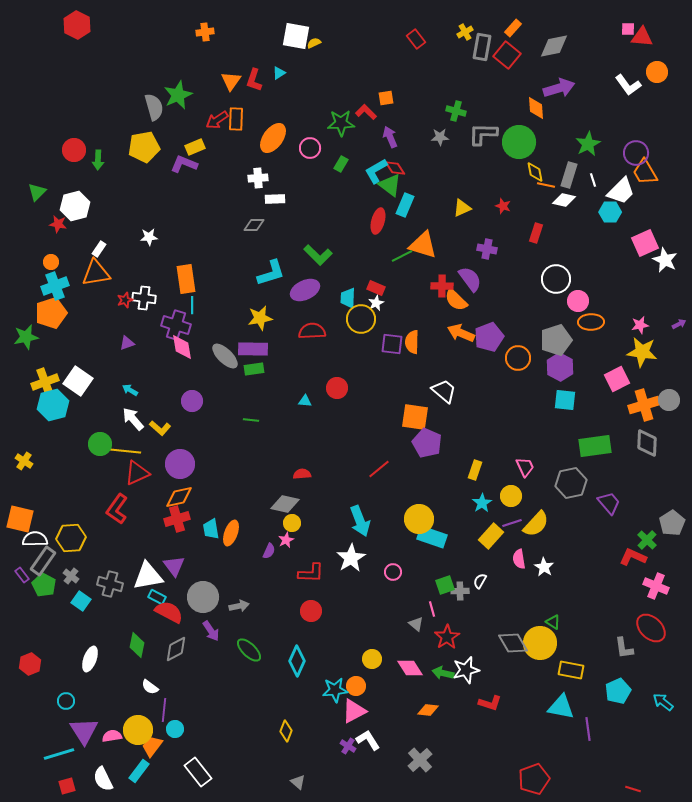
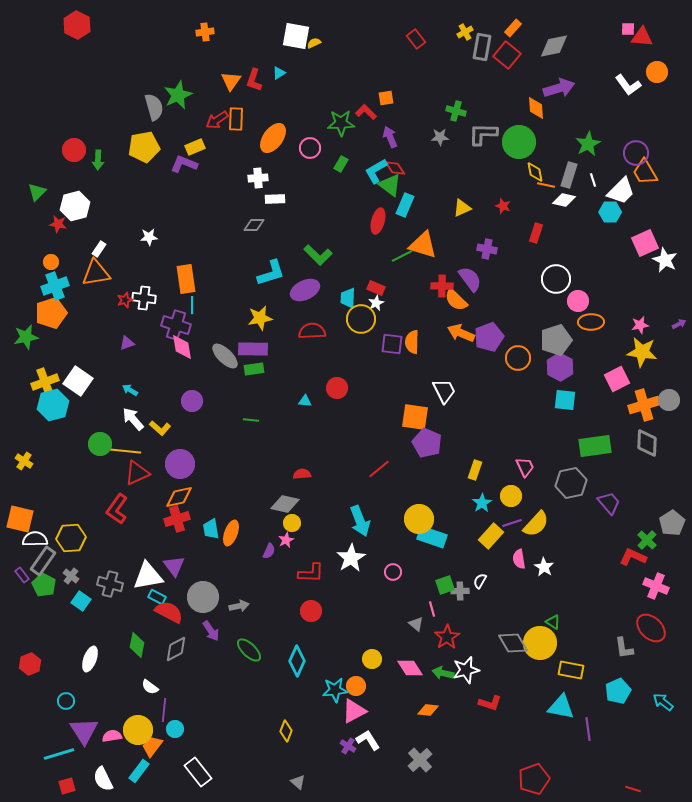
white trapezoid at (444, 391): rotated 24 degrees clockwise
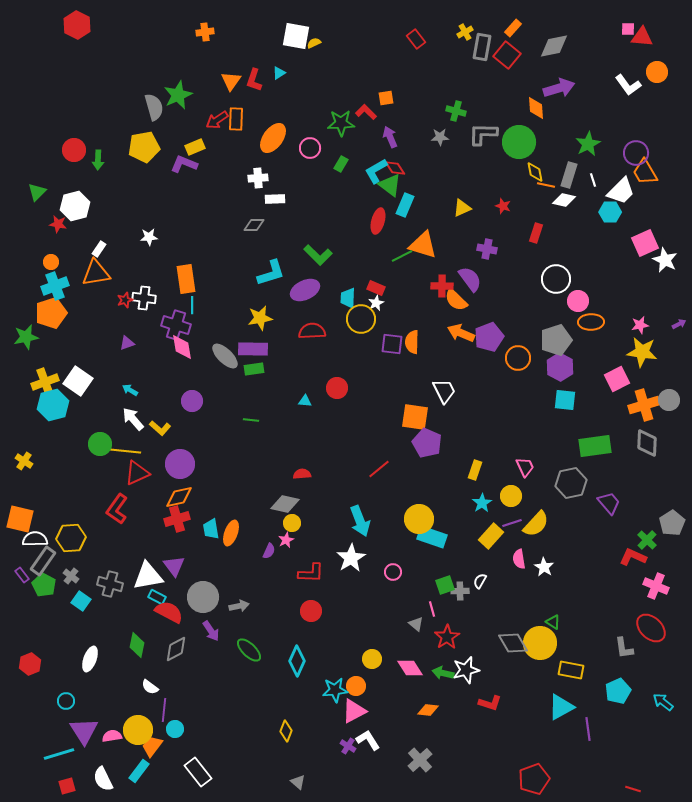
cyan triangle at (561, 707): rotated 40 degrees counterclockwise
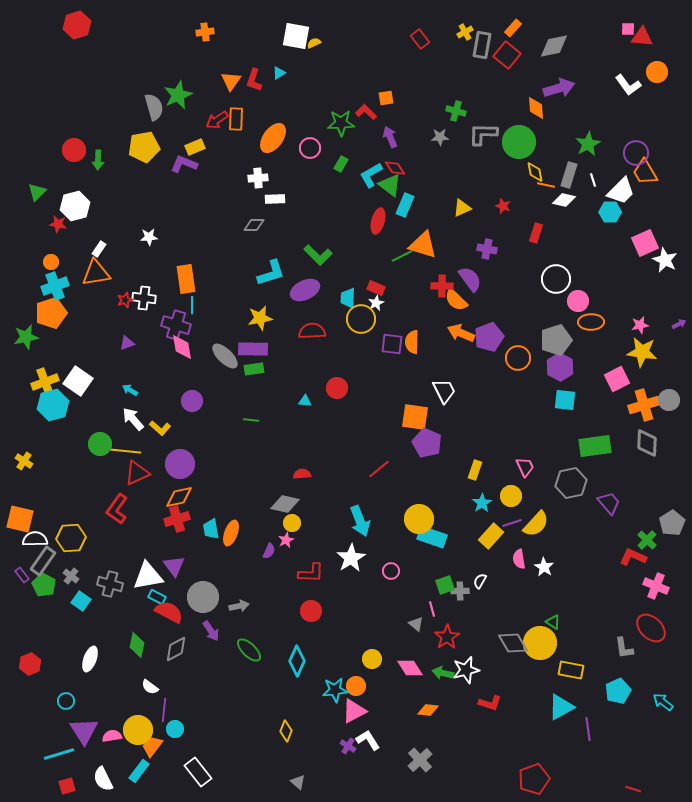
red hexagon at (77, 25): rotated 16 degrees clockwise
red rectangle at (416, 39): moved 4 px right
gray rectangle at (482, 47): moved 2 px up
cyan L-shape at (376, 171): moved 5 px left, 4 px down
pink circle at (393, 572): moved 2 px left, 1 px up
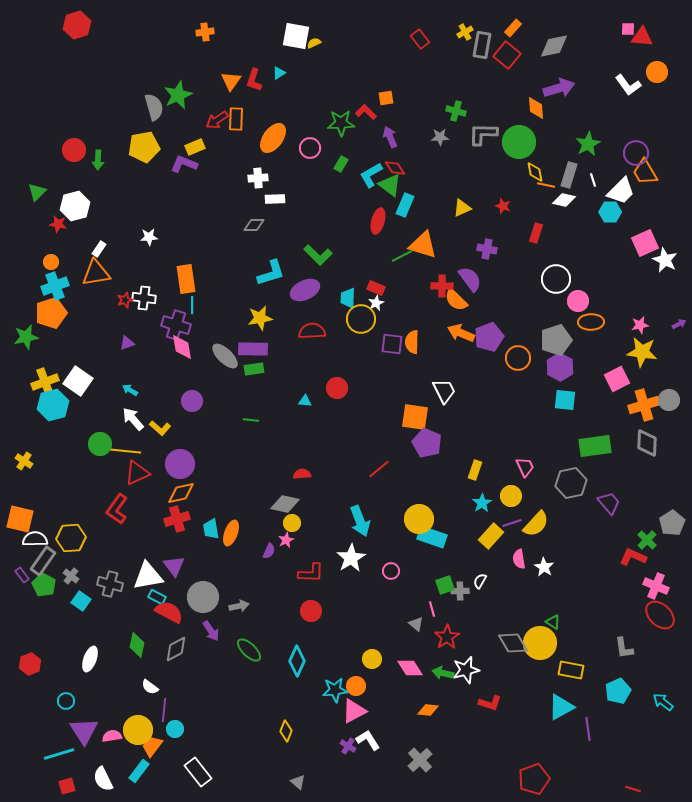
orange diamond at (179, 497): moved 2 px right, 4 px up
red ellipse at (651, 628): moved 9 px right, 13 px up
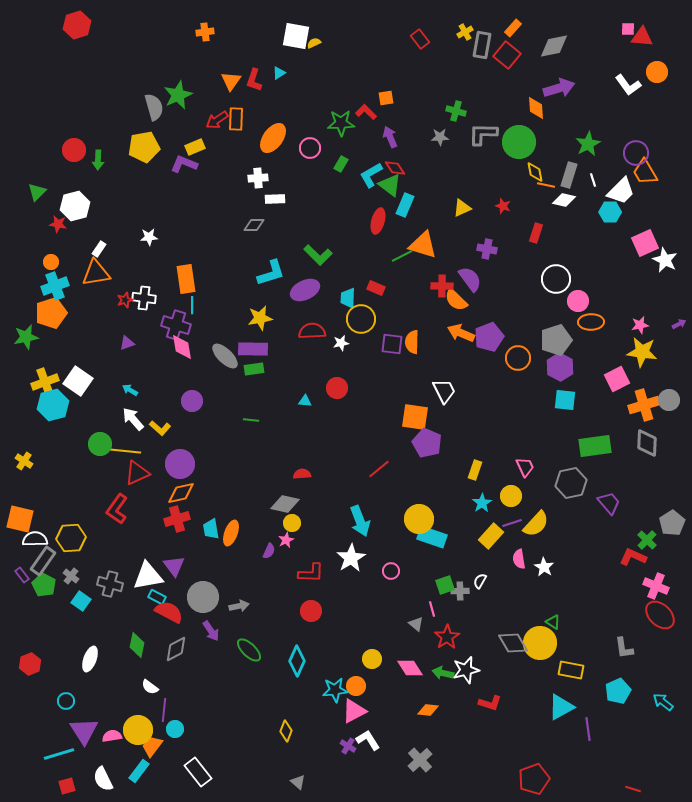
white star at (376, 303): moved 35 px left, 40 px down; rotated 14 degrees clockwise
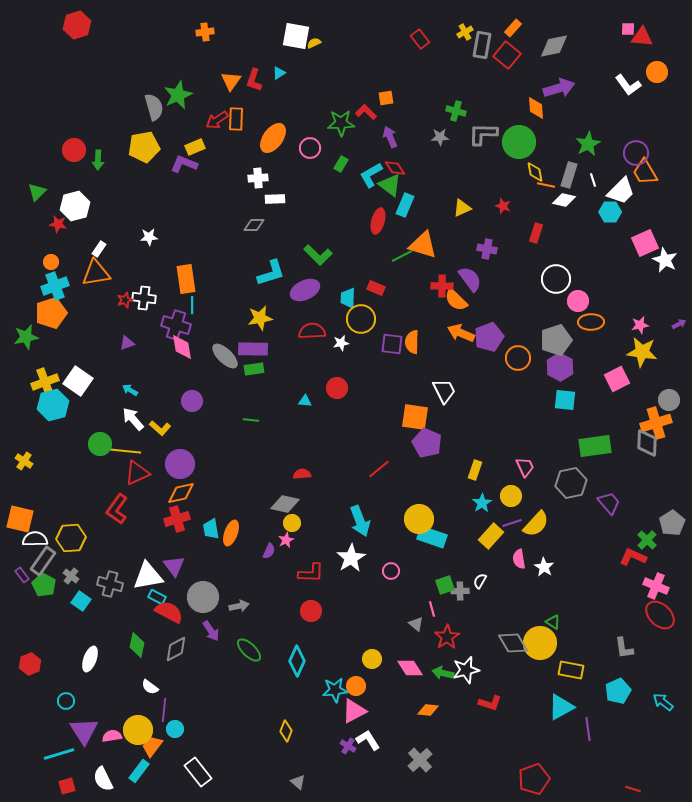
orange cross at (644, 405): moved 12 px right, 18 px down
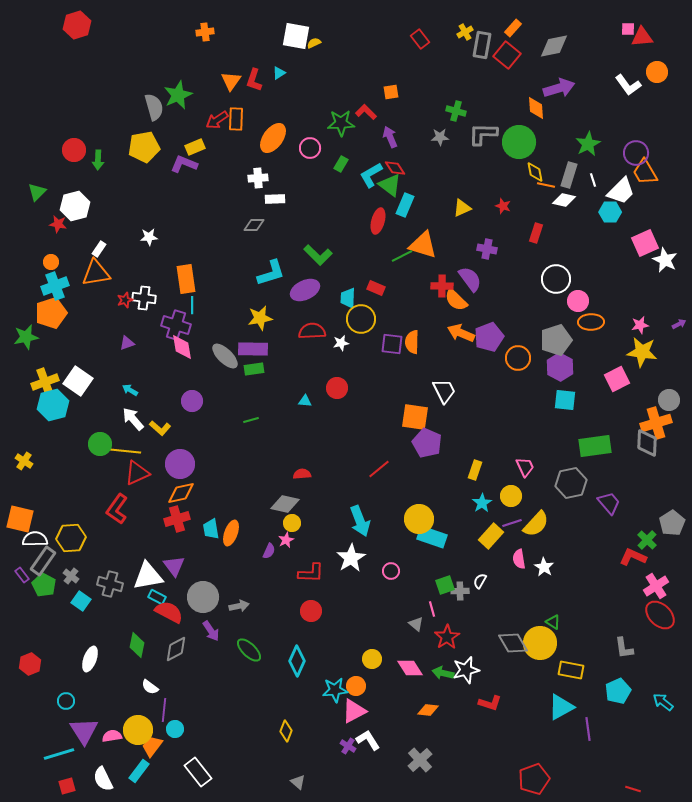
red triangle at (642, 37): rotated 10 degrees counterclockwise
orange square at (386, 98): moved 5 px right, 6 px up
green line at (251, 420): rotated 21 degrees counterclockwise
pink cross at (656, 586): rotated 35 degrees clockwise
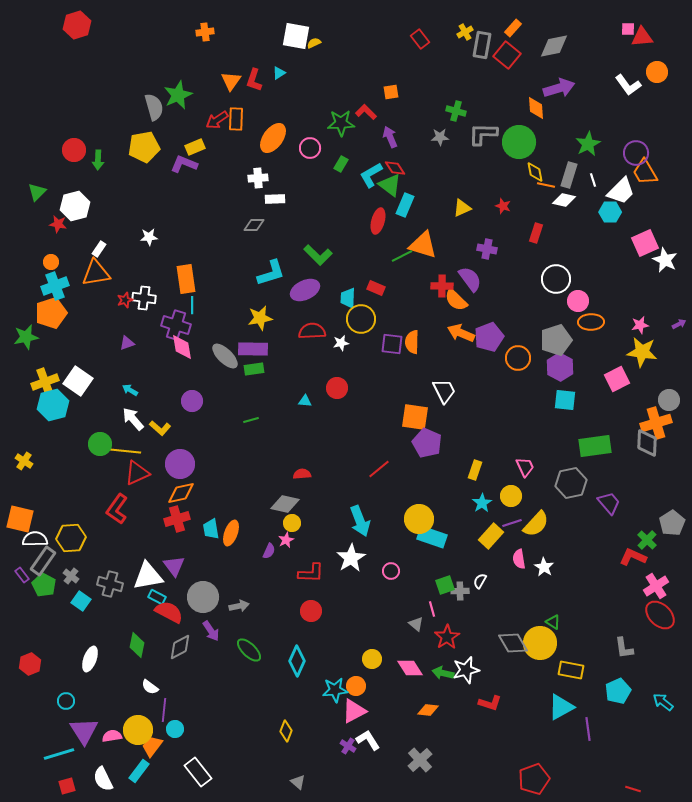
gray diamond at (176, 649): moved 4 px right, 2 px up
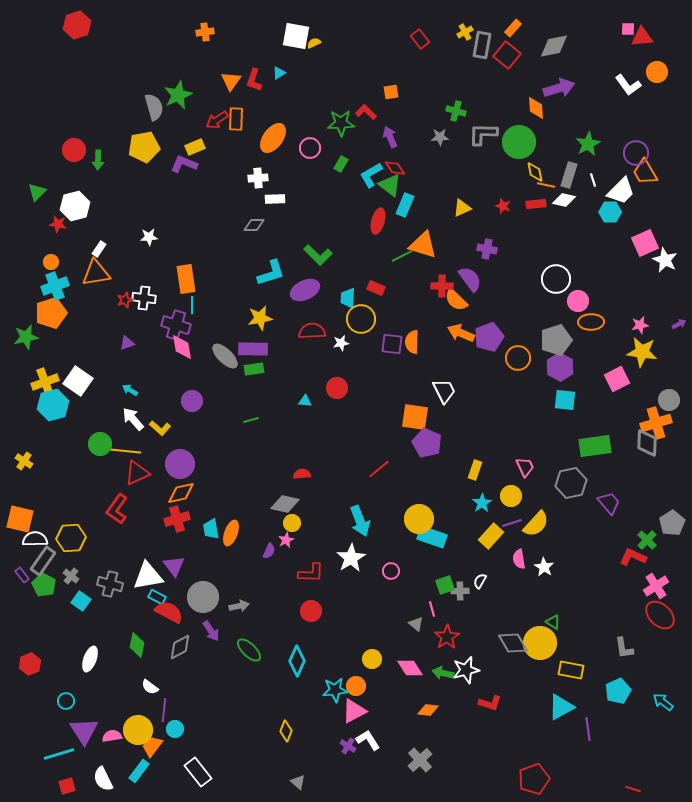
red rectangle at (536, 233): moved 29 px up; rotated 66 degrees clockwise
